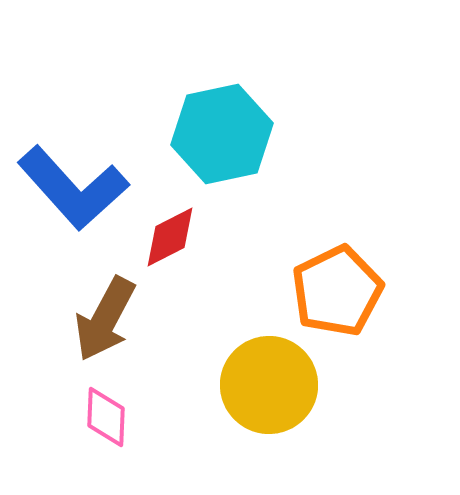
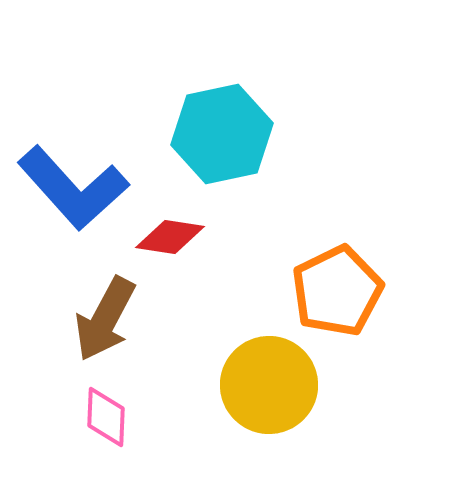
red diamond: rotated 36 degrees clockwise
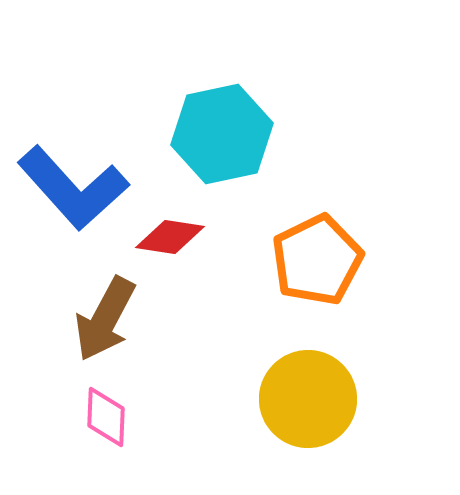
orange pentagon: moved 20 px left, 31 px up
yellow circle: moved 39 px right, 14 px down
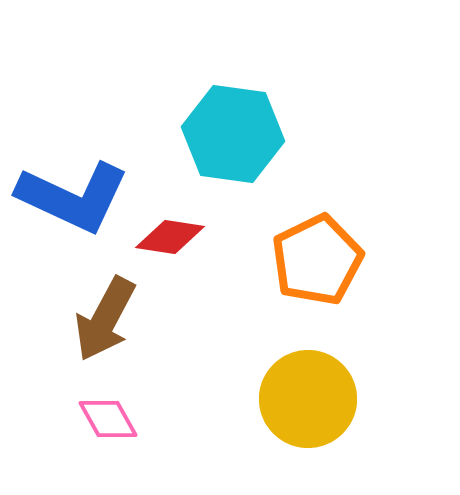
cyan hexagon: moved 11 px right; rotated 20 degrees clockwise
blue L-shape: moved 9 px down; rotated 23 degrees counterclockwise
pink diamond: moved 2 px right, 2 px down; rotated 32 degrees counterclockwise
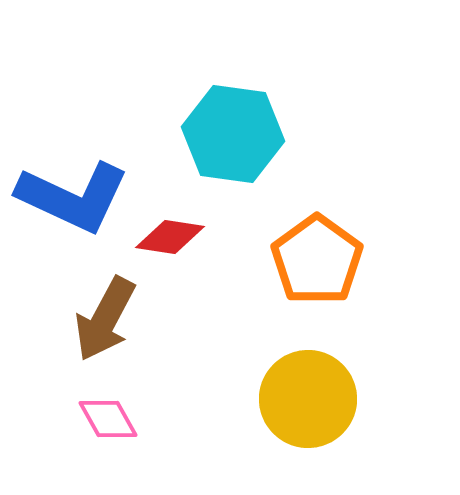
orange pentagon: rotated 10 degrees counterclockwise
